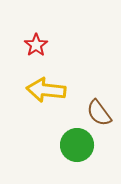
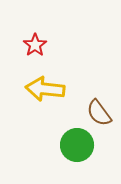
red star: moved 1 px left
yellow arrow: moved 1 px left, 1 px up
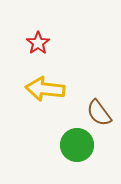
red star: moved 3 px right, 2 px up
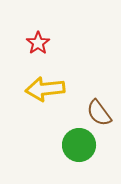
yellow arrow: rotated 12 degrees counterclockwise
green circle: moved 2 px right
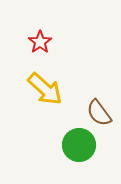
red star: moved 2 px right, 1 px up
yellow arrow: rotated 132 degrees counterclockwise
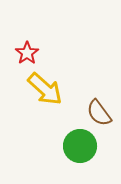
red star: moved 13 px left, 11 px down
green circle: moved 1 px right, 1 px down
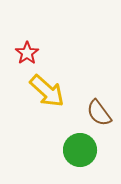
yellow arrow: moved 2 px right, 2 px down
green circle: moved 4 px down
